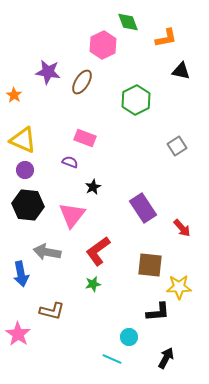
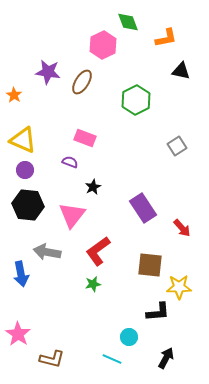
brown L-shape: moved 48 px down
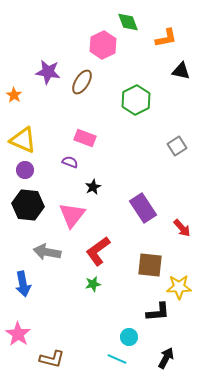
blue arrow: moved 2 px right, 10 px down
cyan line: moved 5 px right
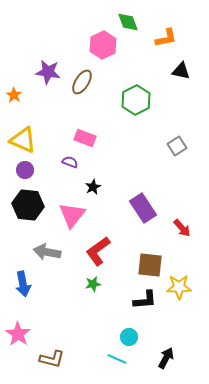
black L-shape: moved 13 px left, 12 px up
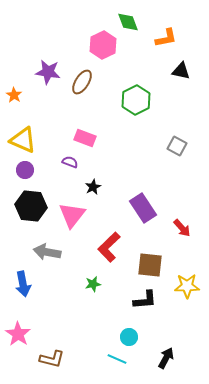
gray square: rotated 30 degrees counterclockwise
black hexagon: moved 3 px right, 1 px down
red L-shape: moved 11 px right, 4 px up; rotated 8 degrees counterclockwise
yellow star: moved 8 px right, 1 px up
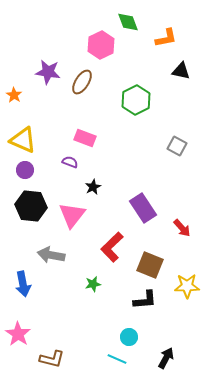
pink hexagon: moved 2 px left
red L-shape: moved 3 px right
gray arrow: moved 4 px right, 3 px down
brown square: rotated 16 degrees clockwise
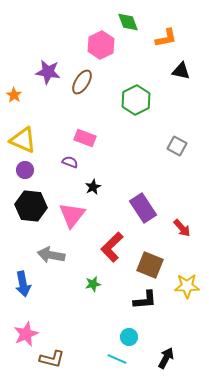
pink star: moved 8 px right; rotated 15 degrees clockwise
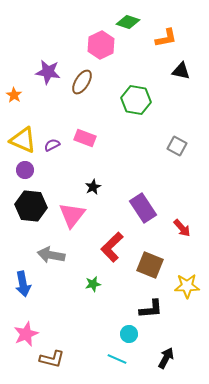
green diamond: rotated 50 degrees counterclockwise
green hexagon: rotated 24 degrees counterclockwise
purple semicircle: moved 18 px left, 17 px up; rotated 49 degrees counterclockwise
black L-shape: moved 6 px right, 9 px down
cyan circle: moved 3 px up
